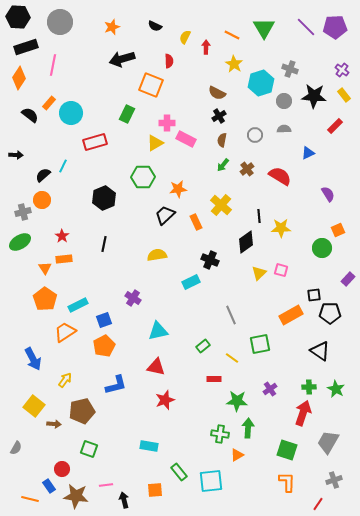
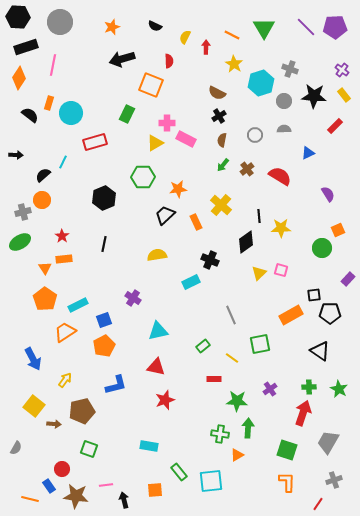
orange rectangle at (49, 103): rotated 24 degrees counterclockwise
cyan line at (63, 166): moved 4 px up
green star at (336, 389): moved 3 px right
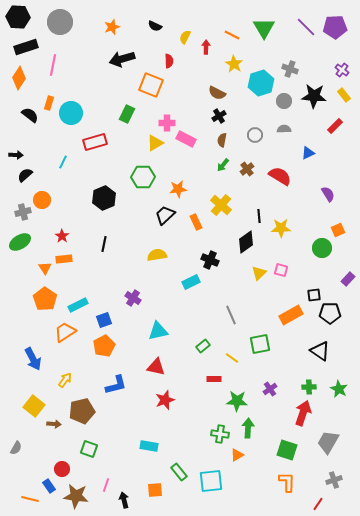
black semicircle at (43, 175): moved 18 px left
pink line at (106, 485): rotated 64 degrees counterclockwise
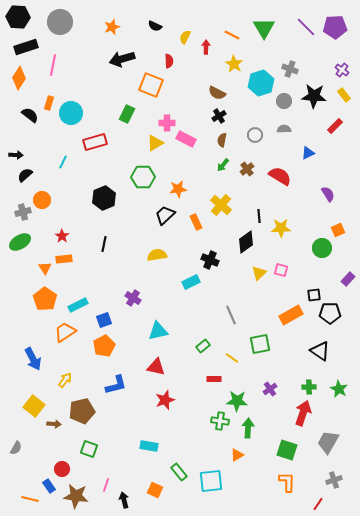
green cross at (220, 434): moved 13 px up
orange square at (155, 490): rotated 28 degrees clockwise
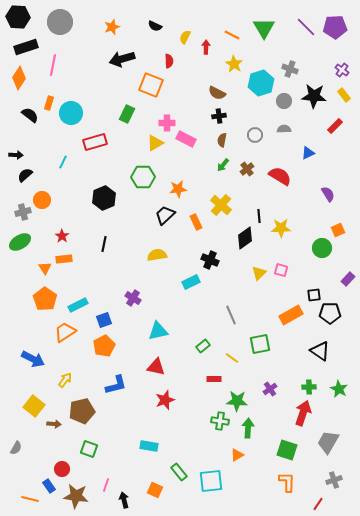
black cross at (219, 116): rotated 24 degrees clockwise
black diamond at (246, 242): moved 1 px left, 4 px up
blue arrow at (33, 359): rotated 35 degrees counterclockwise
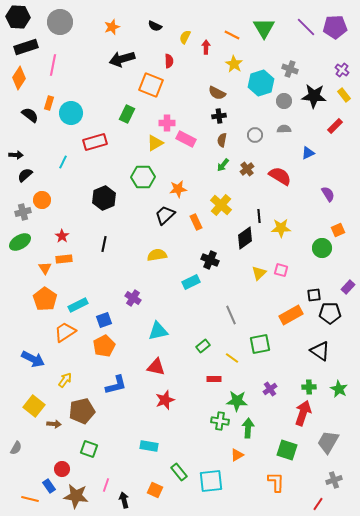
purple rectangle at (348, 279): moved 8 px down
orange L-shape at (287, 482): moved 11 px left
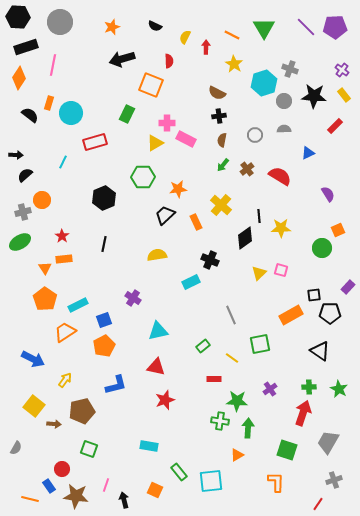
cyan hexagon at (261, 83): moved 3 px right
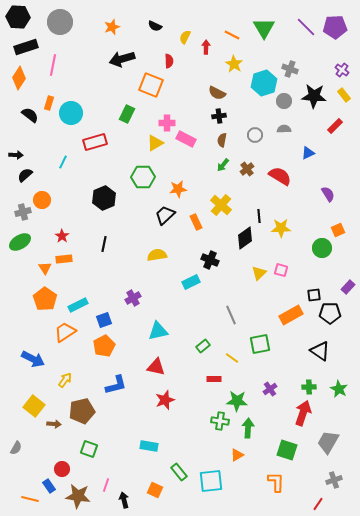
purple cross at (133, 298): rotated 28 degrees clockwise
brown star at (76, 496): moved 2 px right
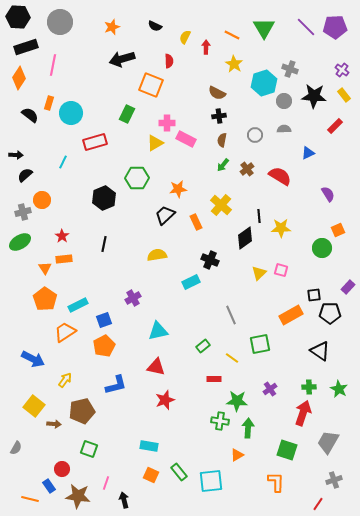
green hexagon at (143, 177): moved 6 px left, 1 px down
pink line at (106, 485): moved 2 px up
orange square at (155, 490): moved 4 px left, 15 px up
